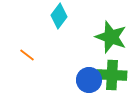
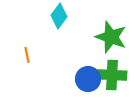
orange line: rotated 42 degrees clockwise
blue circle: moved 1 px left, 1 px up
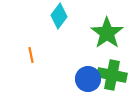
green star: moved 4 px left, 4 px up; rotated 16 degrees clockwise
orange line: moved 4 px right
green cross: rotated 8 degrees clockwise
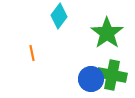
orange line: moved 1 px right, 2 px up
blue circle: moved 3 px right
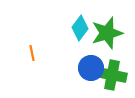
cyan diamond: moved 21 px right, 12 px down
green star: rotated 20 degrees clockwise
blue circle: moved 11 px up
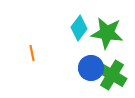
cyan diamond: moved 1 px left
green star: rotated 24 degrees clockwise
green cross: rotated 20 degrees clockwise
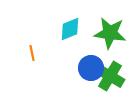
cyan diamond: moved 9 px left, 1 px down; rotated 30 degrees clockwise
green star: moved 3 px right
green cross: moved 2 px left, 1 px down
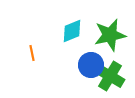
cyan diamond: moved 2 px right, 2 px down
green star: moved 2 px down; rotated 20 degrees counterclockwise
blue circle: moved 3 px up
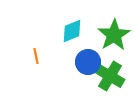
green star: moved 4 px right; rotated 20 degrees counterclockwise
orange line: moved 4 px right, 3 px down
blue circle: moved 3 px left, 3 px up
